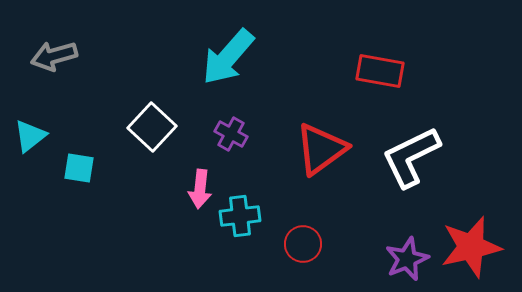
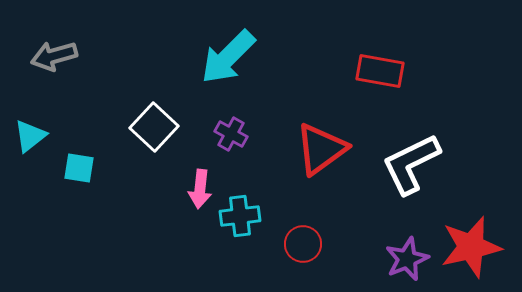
cyan arrow: rotated 4 degrees clockwise
white square: moved 2 px right
white L-shape: moved 7 px down
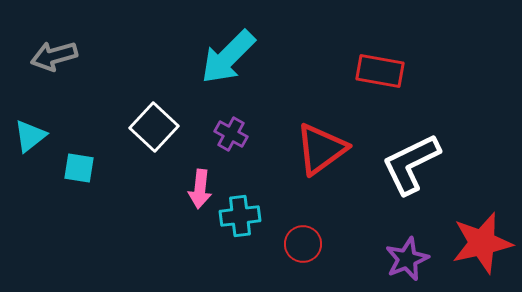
red star: moved 11 px right, 4 px up
